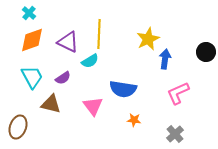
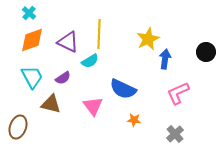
blue semicircle: rotated 16 degrees clockwise
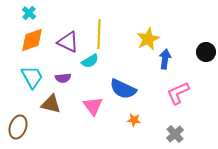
purple semicircle: rotated 28 degrees clockwise
